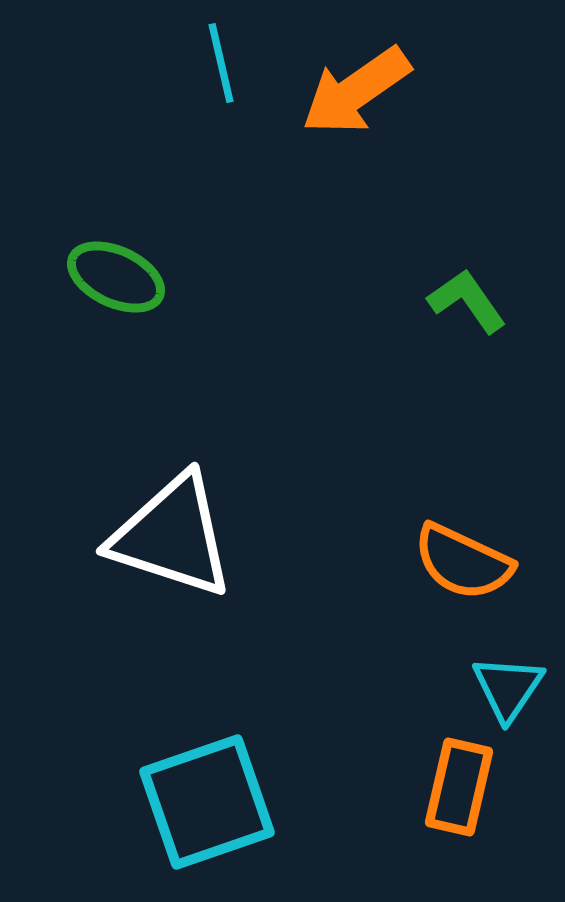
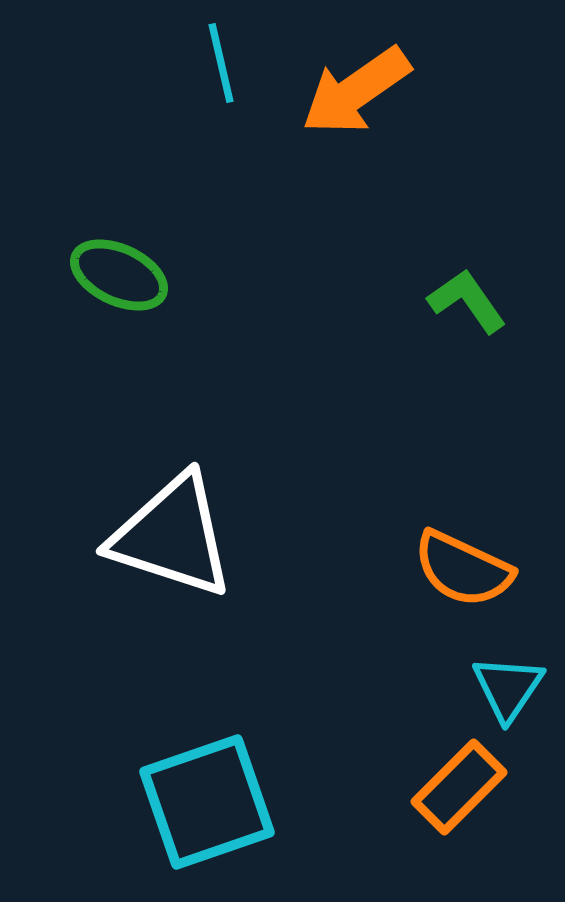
green ellipse: moved 3 px right, 2 px up
orange semicircle: moved 7 px down
orange rectangle: rotated 32 degrees clockwise
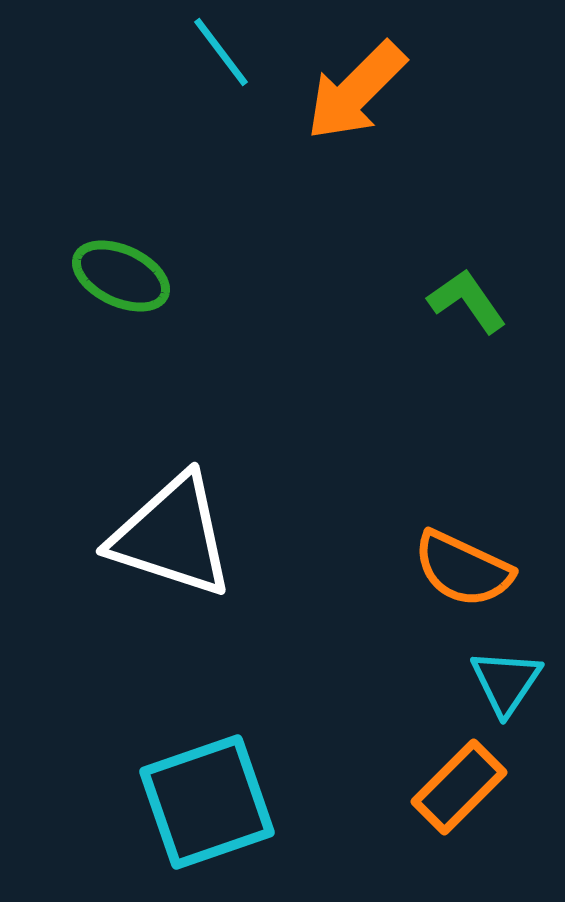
cyan line: moved 11 px up; rotated 24 degrees counterclockwise
orange arrow: rotated 10 degrees counterclockwise
green ellipse: moved 2 px right, 1 px down
cyan triangle: moved 2 px left, 6 px up
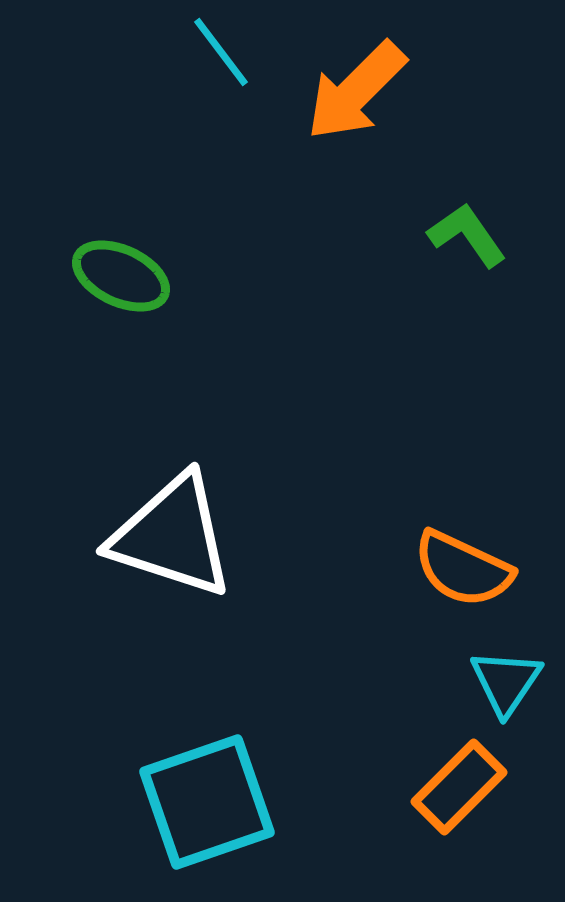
green L-shape: moved 66 px up
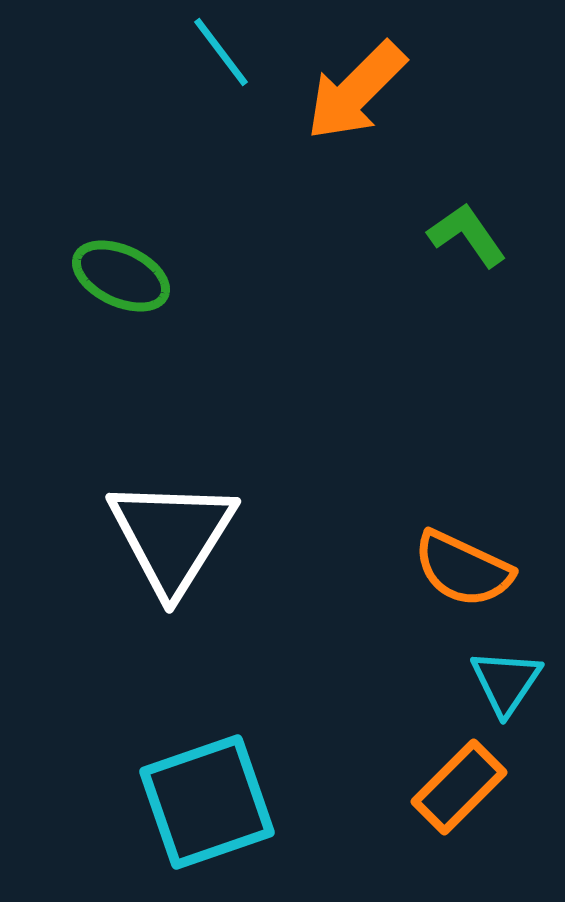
white triangle: rotated 44 degrees clockwise
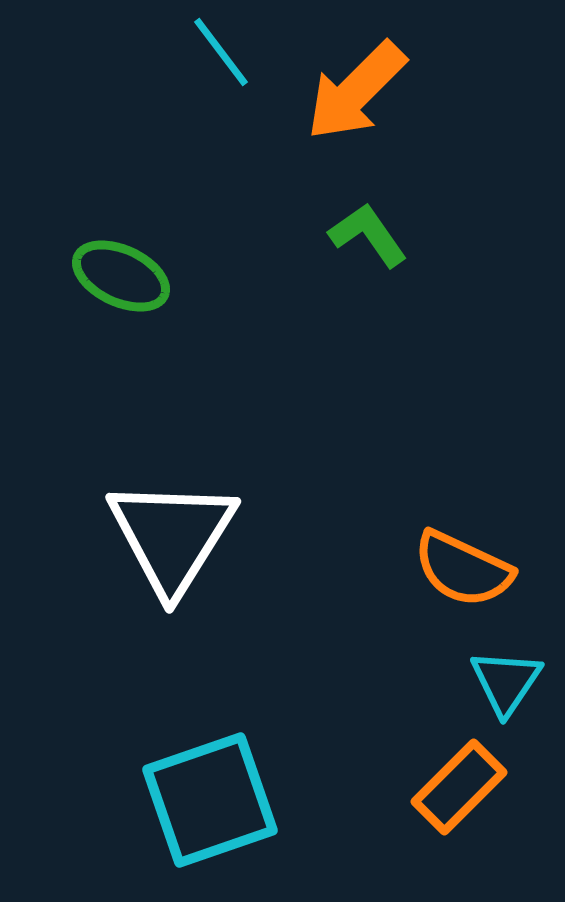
green L-shape: moved 99 px left
cyan square: moved 3 px right, 2 px up
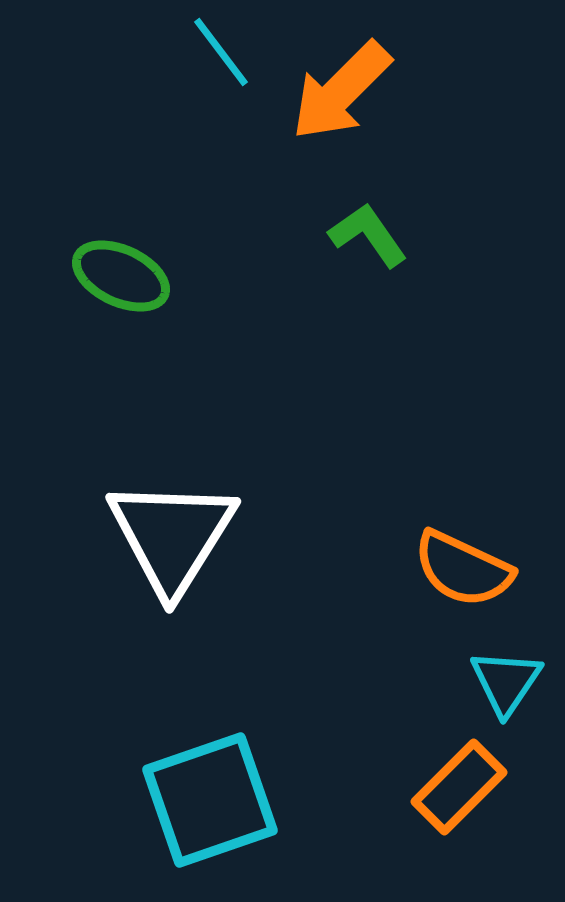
orange arrow: moved 15 px left
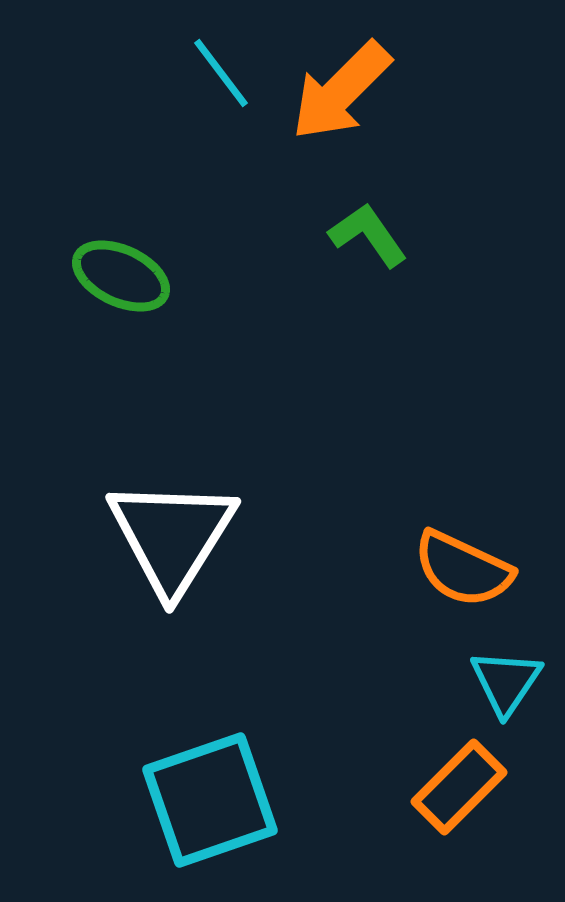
cyan line: moved 21 px down
